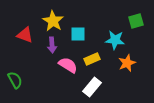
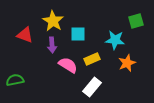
green semicircle: rotated 72 degrees counterclockwise
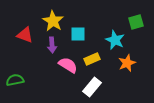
green square: moved 1 px down
cyan star: rotated 18 degrees clockwise
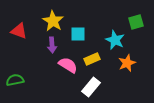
red triangle: moved 6 px left, 4 px up
white rectangle: moved 1 px left
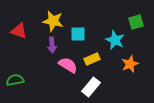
yellow star: rotated 20 degrees counterclockwise
orange star: moved 3 px right, 1 px down
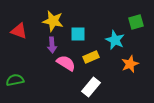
yellow rectangle: moved 1 px left, 2 px up
pink semicircle: moved 2 px left, 2 px up
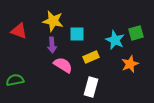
green square: moved 11 px down
cyan square: moved 1 px left
pink semicircle: moved 3 px left, 2 px down
white rectangle: rotated 24 degrees counterclockwise
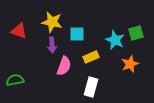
yellow star: moved 1 px left, 1 px down
pink semicircle: moved 1 px right, 1 px down; rotated 78 degrees clockwise
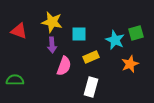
cyan square: moved 2 px right
green semicircle: rotated 12 degrees clockwise
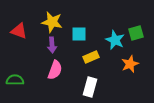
pink semicircle: moved 9 px left, 4 px down
white rectangle: moved 1 px left
